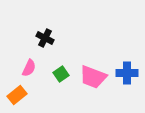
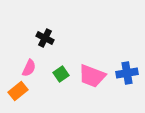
blue cross: rotated 10 degrees counterclockwise
pink trapezoid: moved 1 px left, 1 px up
orange rectangle: moved 1 px right, 4 px up
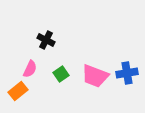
black cross: moved 1 px right, 2 px down
pink semicircle: moved 1 px right, 1 px down
pink trapezoid: moved 3 px right
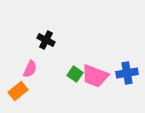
green square: moved 14 px right; rotated 21 degrees counterclockwise
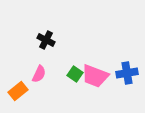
pink semicircle: moved 9 px right, 5 px down
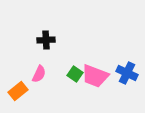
black cross: rotated 30 degrees counterclockwise
blue cross: rotated 35 degrees clockwise
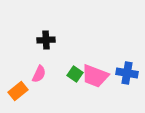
blue cross: rotated 15 degrees counterclockwise
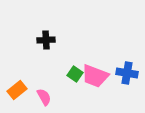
pink semicircle: moved 5 px right, 23 px down; rotated 54 degrees counterclockwise
orange rectangle: moved 1 px left, 1 px up
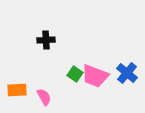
blue cross: rotated 30 degrees clockwise
orange rectangle: rotated 36 degrees clockwise
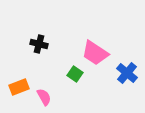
black cross: moved 7 px left, 4 px down; rotated 18 degrees clockwise
pink trapezoid: moved 23 px up; rotated 12 degrees clockwise
orange rectangle: moved 2 px right, 3 px up; rotated 18 degrees counterclockwise
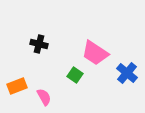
green square: moved 1 px down
orange rectangle: moved 2 px left, 1 px up
